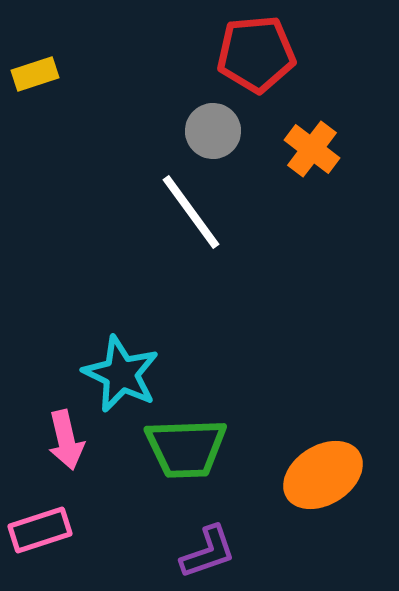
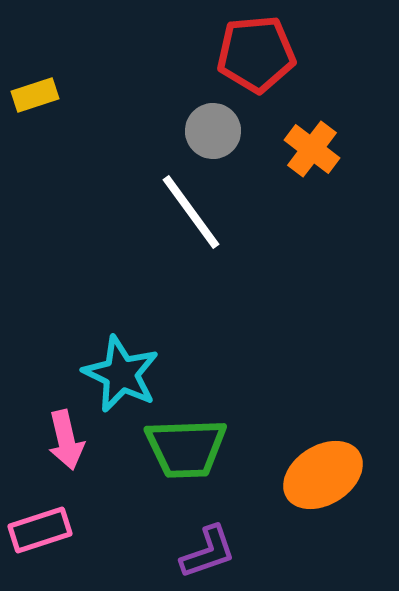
yellow rectangle: moved 21 px down
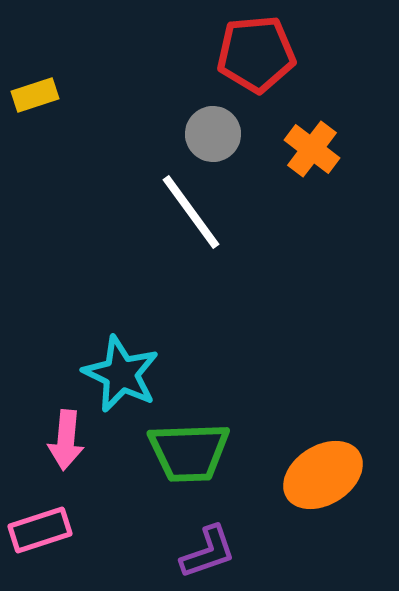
gray circle: moved 3 px down
pink arrow: rotated 18 degrees clockwise
green trapezoid: moved 3 px right, 4 px down
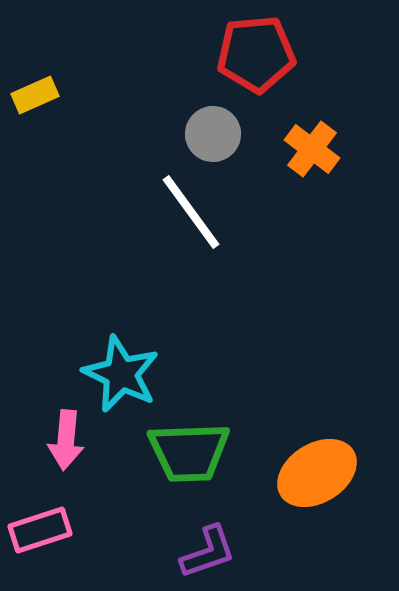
yellow rectangle: rotated 6 degrees counterclockwise
orange ellipse: moved 6 px left, 2 px up
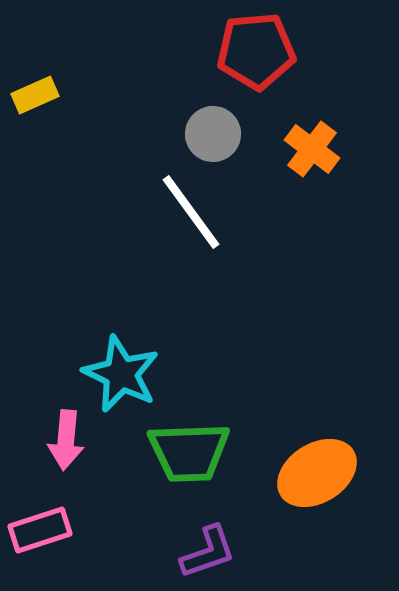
red pentagon: moved 3 px up
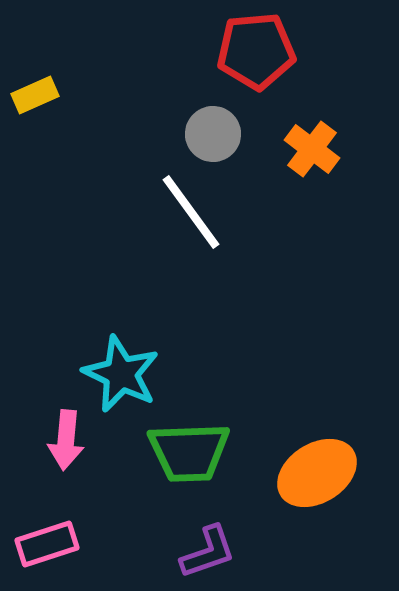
pink rectangle: moved 7 px right, 14 px down
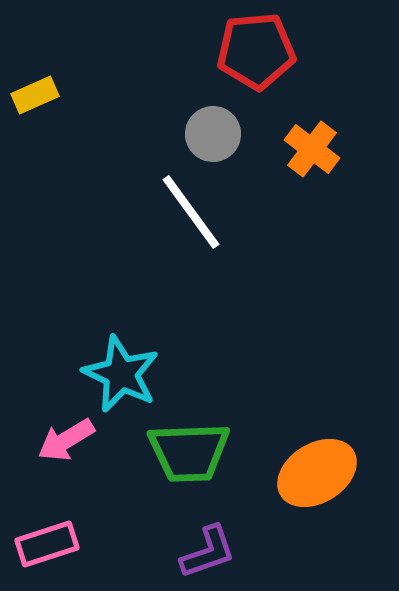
pink arrow: rotated 54 degrees clockwise
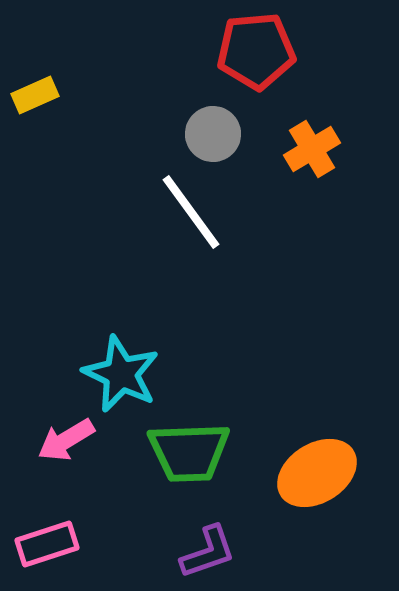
orange cross: rotated 22 degrees clockwise
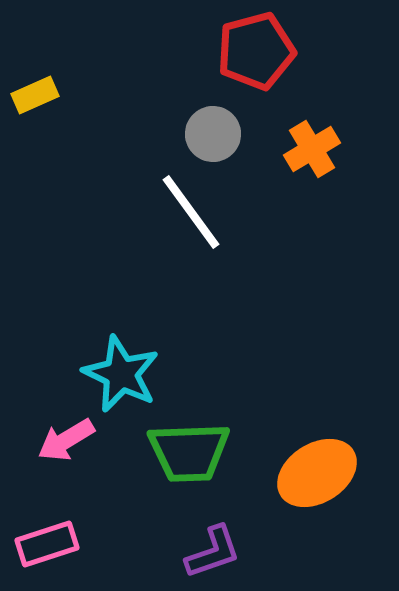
red pentagon: rotated 10 degrees counterclockwise
purple L-shape: moved 5 px right
